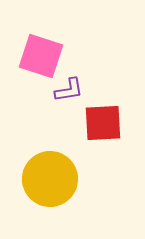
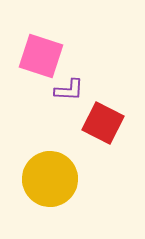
purple L-shape: rotated 12 degrees clockwise
red square: rotated 30 degrees clockwise
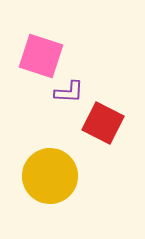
purple L-shape: moved 2 px down
yellow circle: moved 3 px up
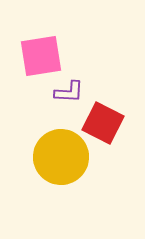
pink square: rotated 27 degrees counterclockwise
yellow circle: moved 11 px right, 19 px up
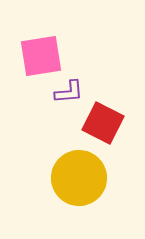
purple L-shape: rotated 8 degrees counterclockwise
yellow circle: moved 18 px right, 21 px down
